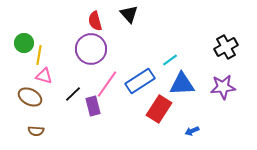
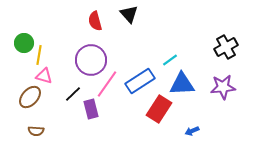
purple circle: moved 11 px down
brown ellipse: rotated 75 degrees counterclockwise
purple rectangle: moved 2 px left, 3 px down
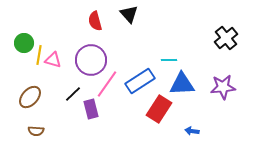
black cross: moved 9 px up; rotated 10 degrees counterclockwise
cyan line: moved 1 px left; rotated 35 degrees clockwise
pink triangle: moved 9 px right, 16 px up
blue arrow: rotated 32 degrees clockwise
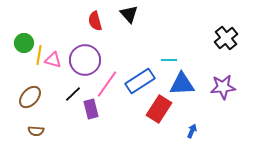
purple circle: moved 6 px left
blue arrow: rotated 104 degrees clockwise
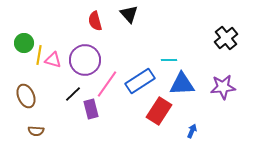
brown ellipse: moved 4 px left, 1 px up; rotated 65 degrees counterclockwise
red rectangle: moved 2 px down
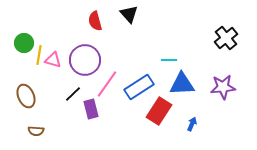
blue rectangle: moved 1 px left, 6 px down
blue arrow: moved 7 px up
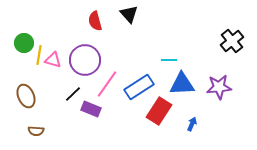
black cross: moved 6 px right, 3 px down
purple star: moved 4 px left
purple rectangle: rotated 54 degrees counterclockwise
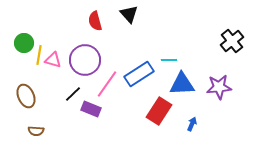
blue rectangle: moved 13 px up
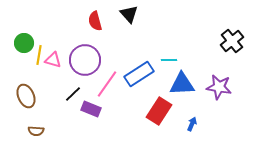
purple star: rotated 15 degrees clockwise
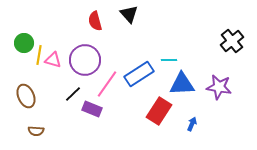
purple rectangle: moved 1 px right
